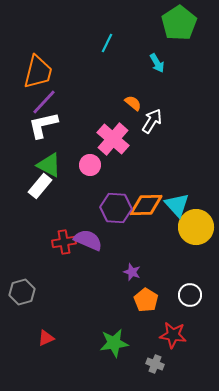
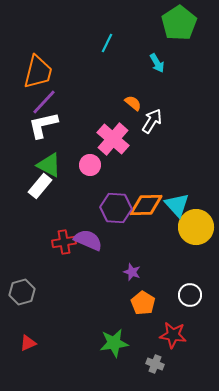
orange pentagon: moved 3 px left, 3 px down
red triangle: moved 18 px left, 5 px down
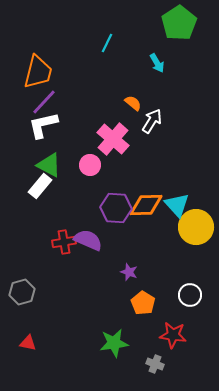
purple star: moved 3 px left
red triangle: rotated 36 degrees clockwise
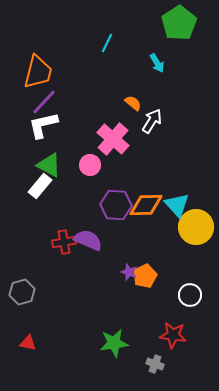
purple hexagon: moved 3 px up
orange pentagon: moved 2 px right, 27 px up; rotated 15 degrees clockwise
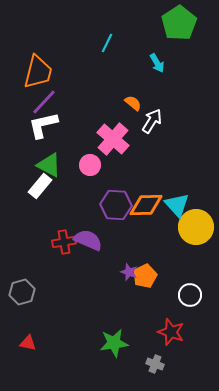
red star: moved 2 px left, 3 px up; rotated 12 degrees clockwise
